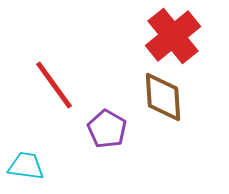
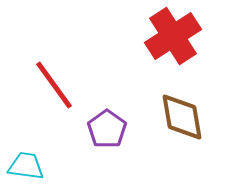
red cross: rotated 6 degrees clockwise
brown diamond: moved 19 px right, 20 px down; rotated 6 degrees counterclockwise
purple pentagon: rotated 6 degrees clockwise
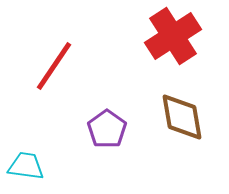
red line: moved 19 px up; rotated 70 degrees clockwise
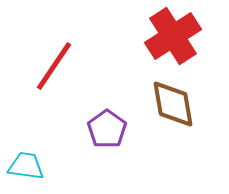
brown diamond: moved 9 px left, 13 px up
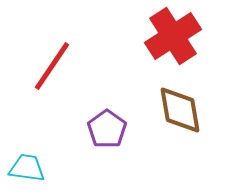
red line: moved 2 px left
brown diamond: moved 7 px right, 6 px down
cyan trapezoid: moved 1 px right, 2 px down
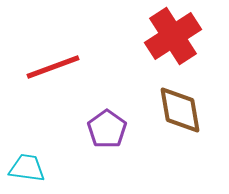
red line: moved 1 px right, 1 px down; rotated 36 degrees clockwise
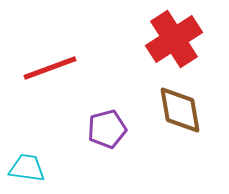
red cross: moved 1 px right, 3 px down
red line: moved 3 px left, 1 px down
purple pentagon: rotated 21 degrees clockwise
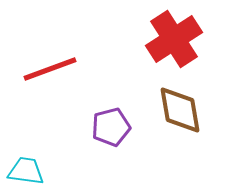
red line: moved 1 px down
purple pentagon: moved 4 px right, 2 px up
cyan trapezoid: moved 1 px left, 3 px down
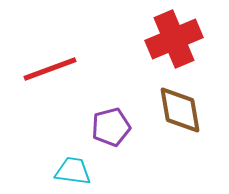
red cross: rotated 10 degrees clockwise
cyan trapezoid: moved 47 px right
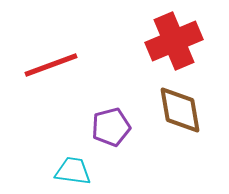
red cross: moved 2 px down
red line: moved 1 px right, 4 px up
